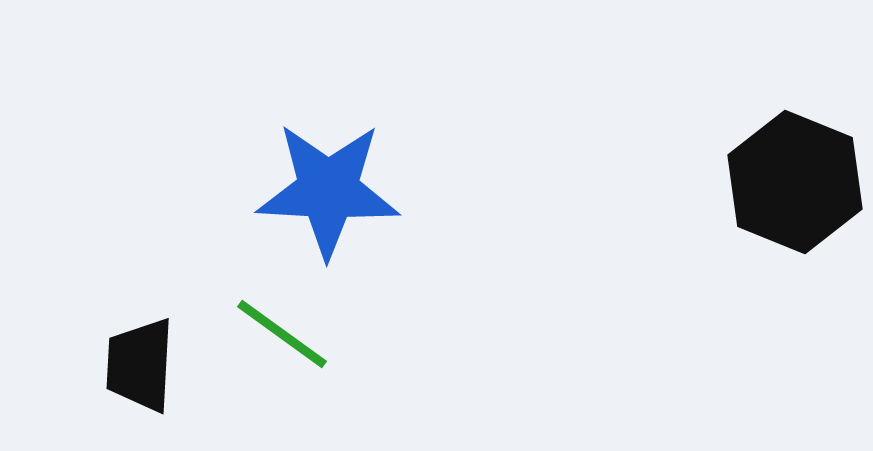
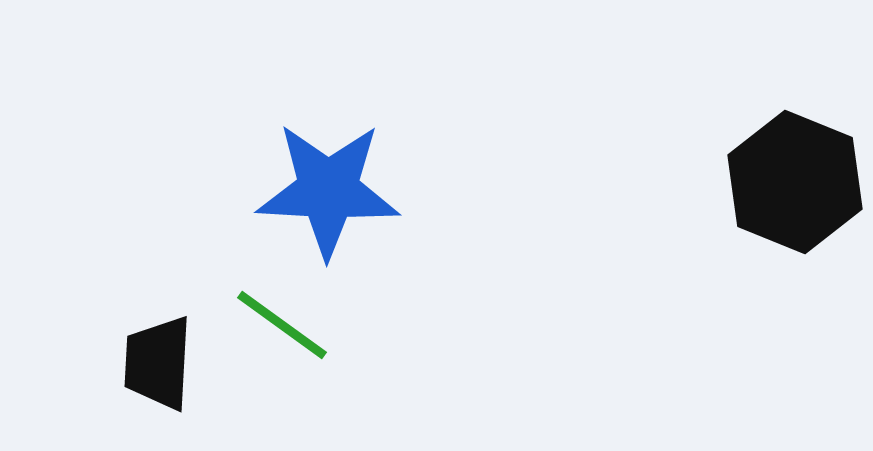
green line: moved 9 px up
black trapezoid: moved 18 px right, 2 px up
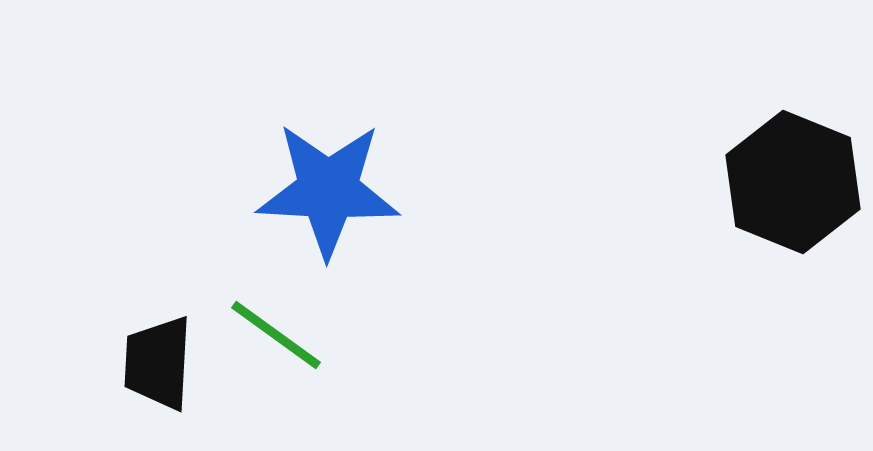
black hexagon: moved 2 px left
green line: moved 6 px left, 10 px down
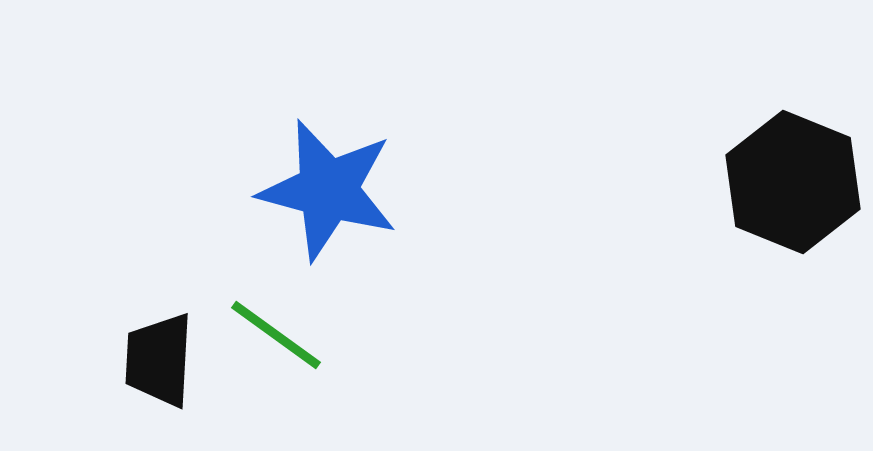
blue star: rotated 12 degrees clockwise
black trapezoid: moved 1 px right, 3 px up
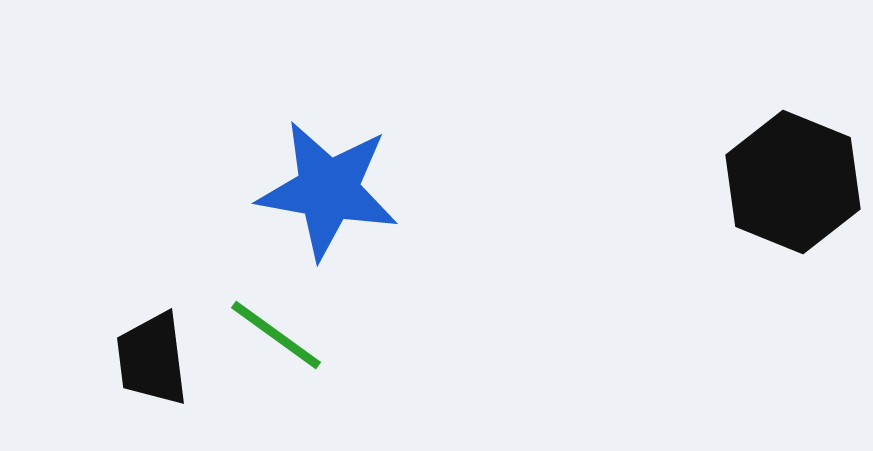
blue star: rotated 5 degrees counterclockwise
black trapezoid: moved 7 px left, 1 px up; rotated 10 degrees counterclockwise
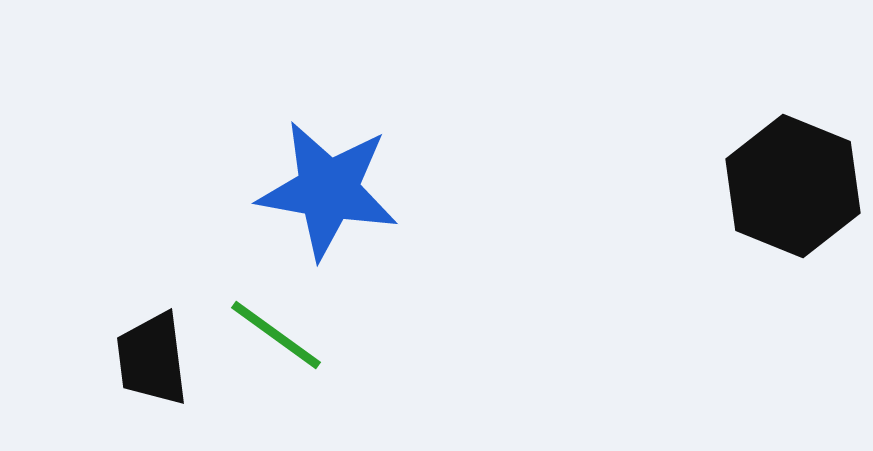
black hexagon: moved 4 px down
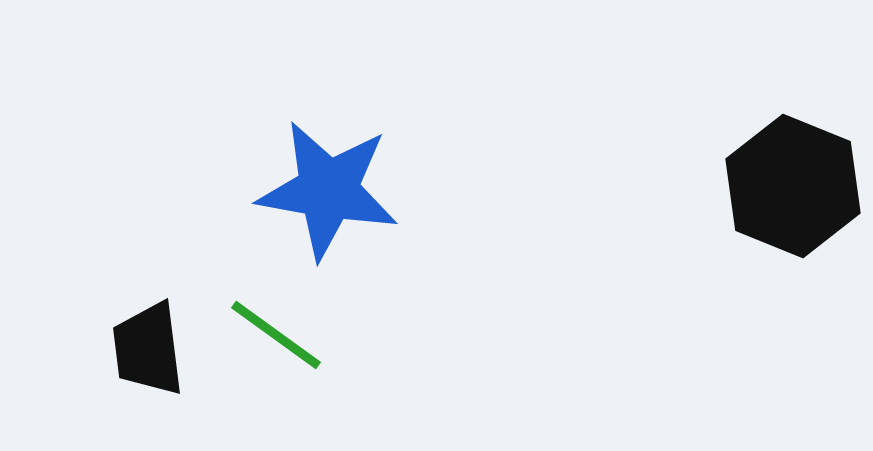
black trapezoid: moved 4 px left, 10 px up
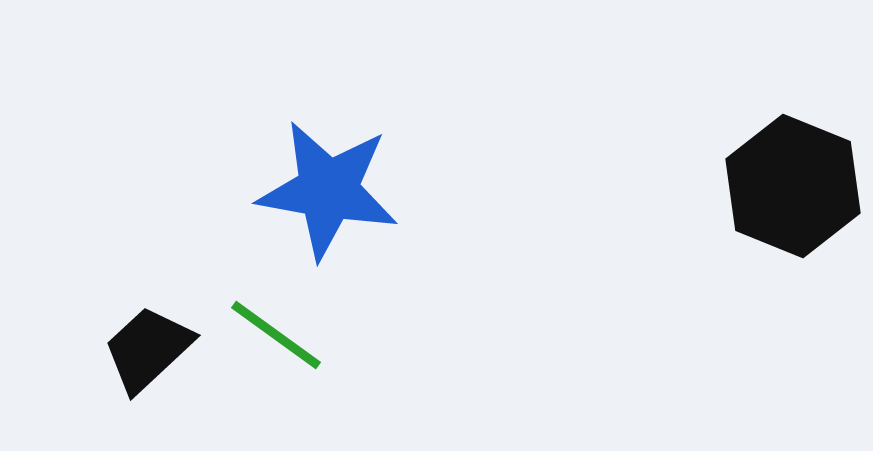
black trapezoid: rotated 54 degrees clockwise
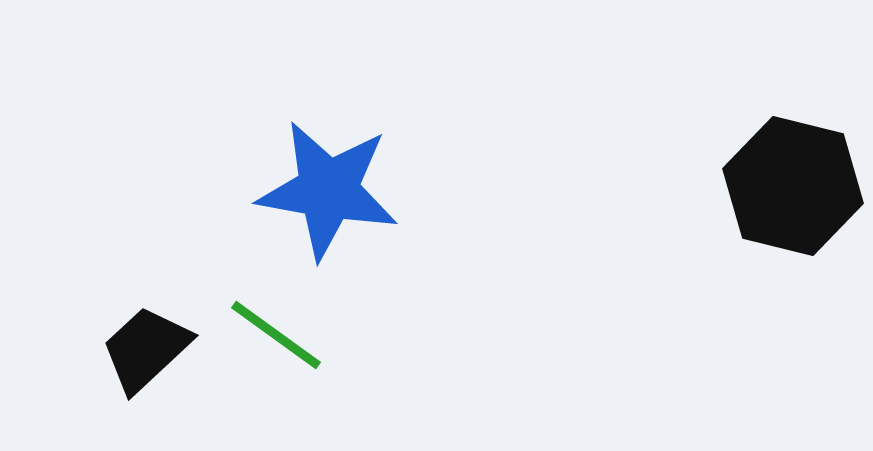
black hexagon: rotated 8 degrees counterclockwise
black trapezoid: moved 2 px left
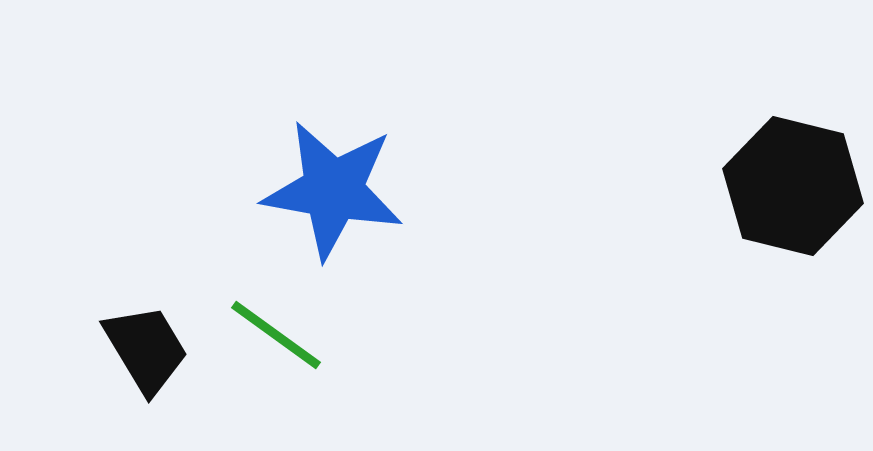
blue star: moved 5 px right
black trapezoid: rotated 102 degrees clockwise
